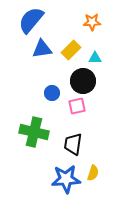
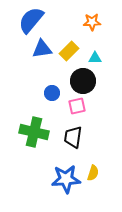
yellow rectangle: moved 2 px left, 1 px down
black trapezoid: moved 7 px up
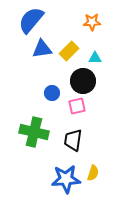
black trapezoid: moved 3 px down
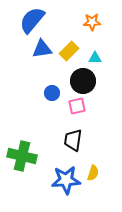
blue semicircle: moved 1 px right
green cross: moved 12 px left, 24 px down
blue star: moved 1 px down
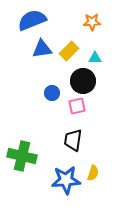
blue semicircle: rotated 28 degrees clockwise
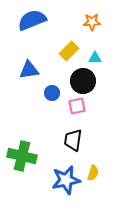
blue triangle: moved 13 px left, 21 px down
blue star: rotated 8 degrees counterclockwise
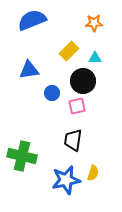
orange star: moved 2 px right, 1 px down
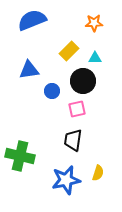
blue circle: moved 2 px up
pink square: moved 3 px down
green cross: moved 2 px left
yellow semicircle: moved 5 px right
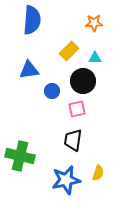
blue semicircle: rotated 116 degrees clockwise
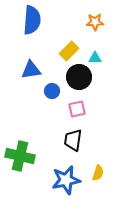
orange star: moved 1 px right, 1 px up
blue triangle: moved 2 px right
black circle: moved 4 px left, 4 px up
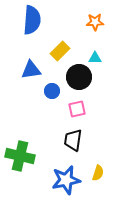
yellow rectangle: moved 9 px left
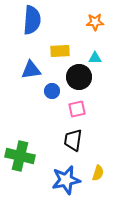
yellow rectangle: rotated 42 degrees clockwise
